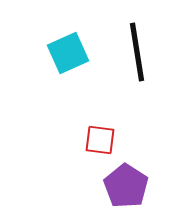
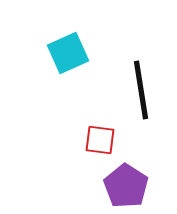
black line: moved 4 px right, 38 px down
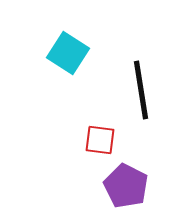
cyan square: rotated 33 degrees counterclockwise
purple pentagon: rotated 6 degrees counterclockwise
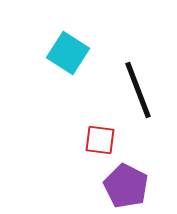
black line: moved 3 px left; rotated 12 degrees counterclockwise
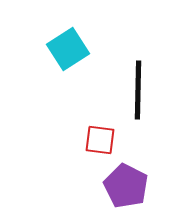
cyan square: moved 4 px up; rotated 24 degrees clockwise
black line: rotated 22 degrees clockwise
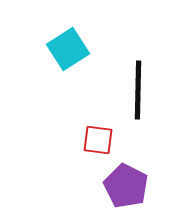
red square: moved 2 px left
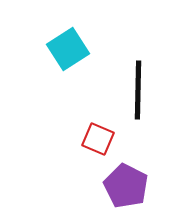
red square: moved 1 px up; rotated 16 degrees clockwise
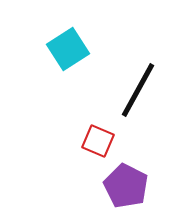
black line: rotated 28 degrees clockwise
red square: moved 2 px down
